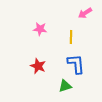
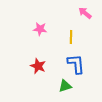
pink arrow: rotated 72 degrees clockwise
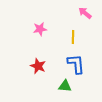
pink star: rotated 16 degrees counterclockwise
yellow line: moved 2 px right
green triangle: rotated 24 degrees clockwise
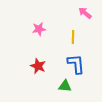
pink star: moved 1 px left
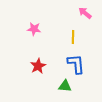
pink star: moved 5 px left; rotated 16 degrees clockwise
red star: rotated 21 degrees clockwise
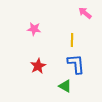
yellow line: moved 1 px left, 3 px down
green triangle: rotated 24 degrees clockwise
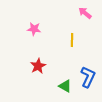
blue L-shape: moved 12 px right, 13 px down; rotated 30 degrees clockwise
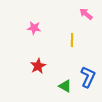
pink arrow: moved 1 px right, 1 px down
pink star: moved 1 px up
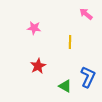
yellow line: moved 2 px left, 2 px down
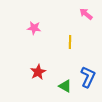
red star: moved 6 px down
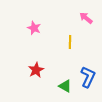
pink arrow: moved 4 px down
pink star: rotated 16 degrees clockwise
red star: moved 2 px left, 2 px up
